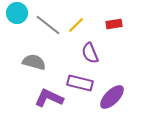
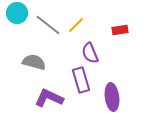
red rectangle: moved 6 px right, 6 px down
purple rectangle: moved 1 px right, 3 px up; rotated 60 degrees clockwise
purple ellipse: rotated 52 degrees counterclockwise
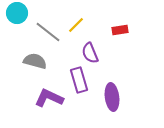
gray line: moved 7 px down
gray semicircle: moved 1 px right, 1 px up
purple rectangle: moved 2 px left
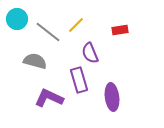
cyan circle: moved 6 px down
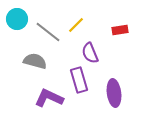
purple ellipse: moved 2 px right, 4 px up
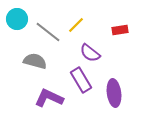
purple semicircle: rotated 30 degrees counterclockwise
purple rectangle: moved 2 px right; rotated 15 degrees counterclockwise
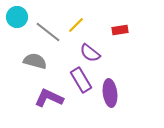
cyan circle: moved 2 px up
purple ellipse: moved 4 px left
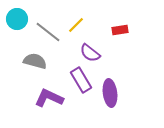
cyan circle: moved 2 px down
